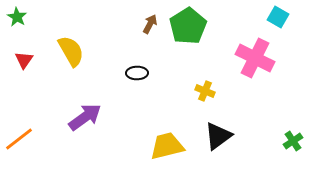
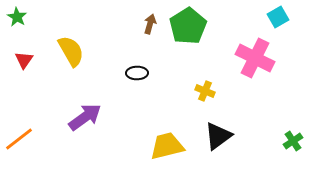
cyan square: rotated 30 degrees clockwise
brown arrow: rotated 12 degrees counterclockwise
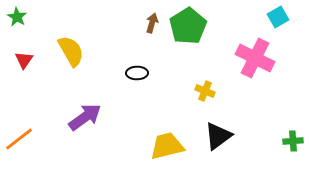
brown arrow: moved 2 px right, 1 px up
green cross: rotated 30 degrees clockwise
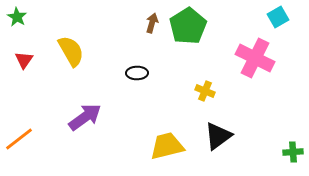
green cross: moved 11 px down
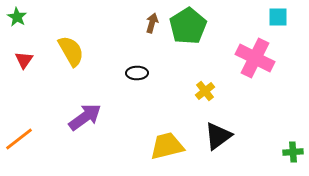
cyan square: rotated 30 degrees clockwise
yellow cross: rotated 30 degrees clockwise
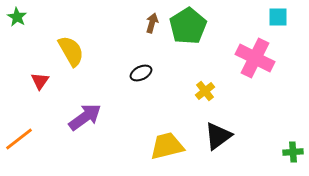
red triangle: moved 16 px right, 21 px down
black ellipse: moved 4 px right; rotated 25 degrees counterclockwise
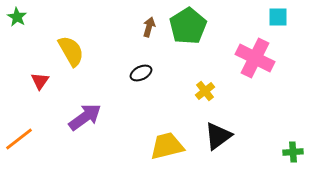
brown arrow: moved 3 px left, 4 px down
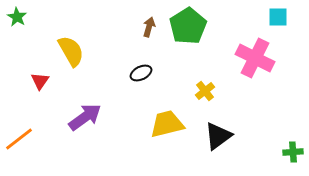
yellow trapezoid: moved 22 px up
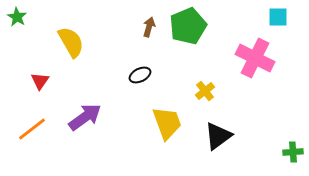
green pentagon: rotated 9 degrees clockwise
yellow semicircle: moved 9 px up
black ellipse: moved 1 px left, 2 px down
yellow trapezoid: moved 1 px up; rotated 84 degrees clockwise
orange line: moved 13 px right, 10 px up
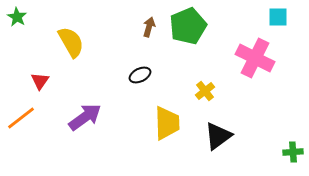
yellow trapezoid: rotated 18 degrees clockwise
orange line: moved 11 px left, 11 px up
